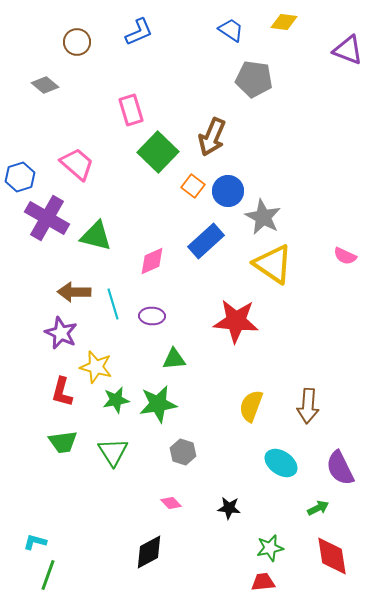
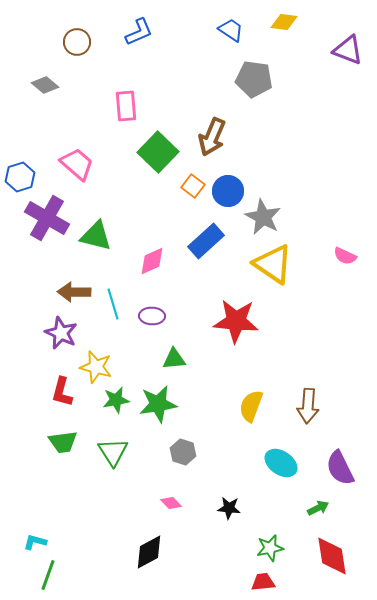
pink rectangle at (131, 110): moved 5 px left, 4 px up; rotated 12 degrees clockwise
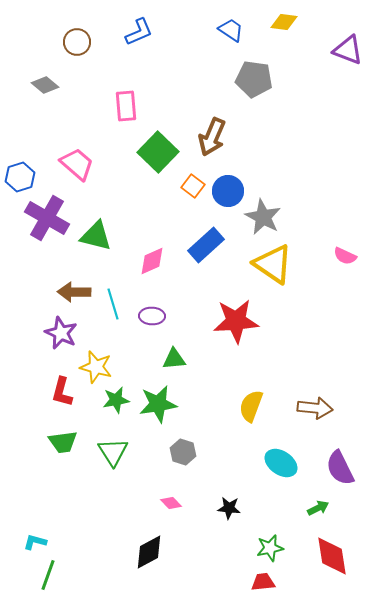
blue rectangle at (206, 241): moved 4 px down
red star at (236, 321): rotated 9 degrees counterclockwise
brown arrow at (308, 406): moved 7 px right, 2 px down; rotated 88 degrees counterclockwise
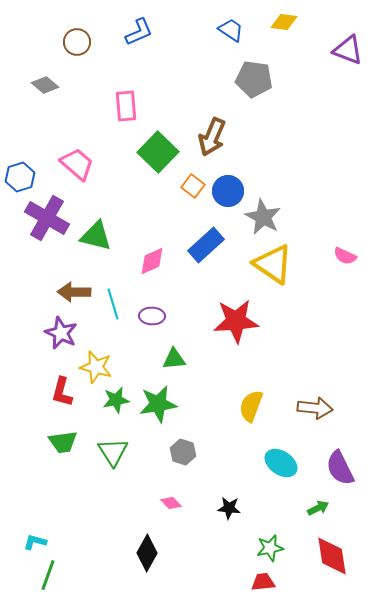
black diamond at (149, 552): moved 2 px left, 1 px down; rotated 33 degrees counterclockwise
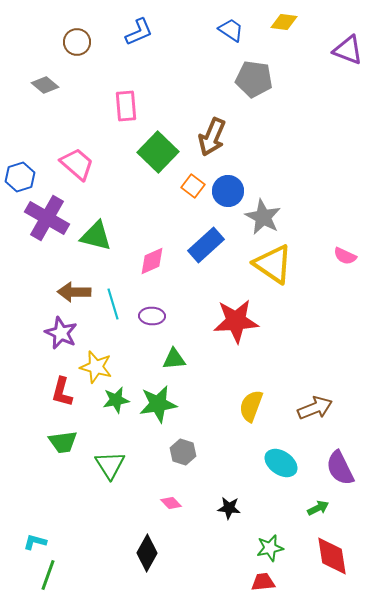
brown arrow at (315, 408): rotated 28 degrees counterclockwise
green triangle at (113, 452): moved 3 px left, 13 px down
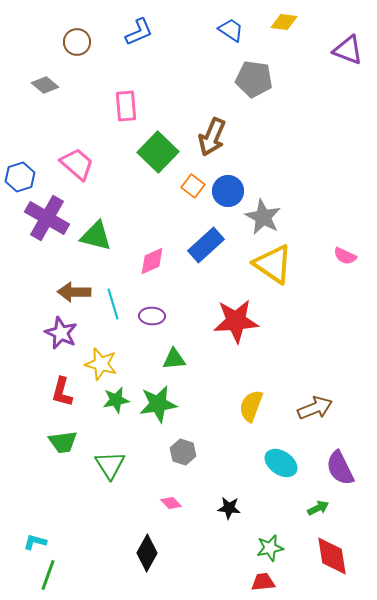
yellow star at (96, 367): moved 5 px right, 3 px up
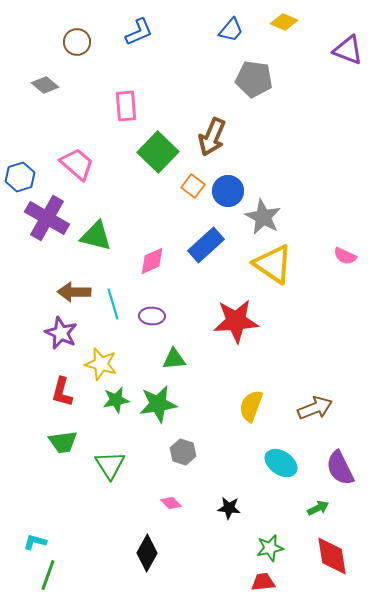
yellow diamond at (284, 22): rotated 16 degrees clockwise
blue trapezoid at (231, 30): rotated 96 degrees clockwise
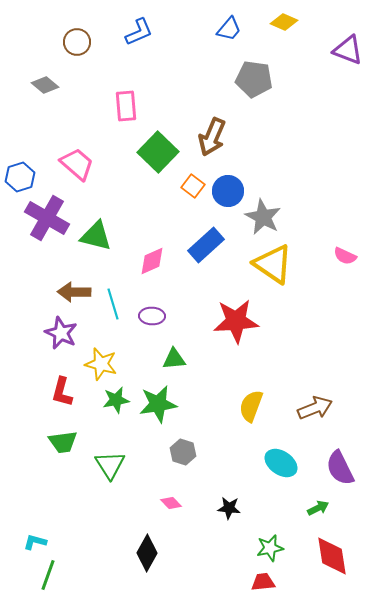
blue trapezoid at (231, 30): moved 2 px left, 1 px up
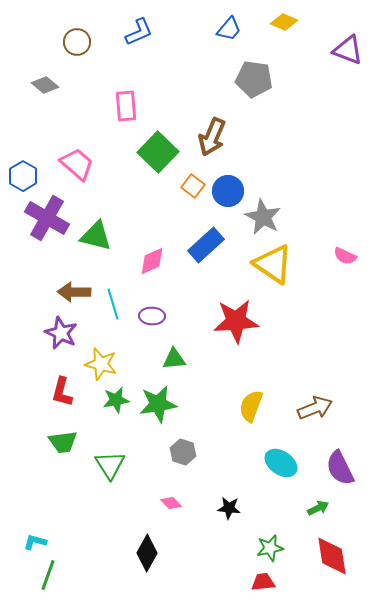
blue hexagon at (20, 177): moved 3 px right, 1 px up; rotated 12 degrees counterclockwise
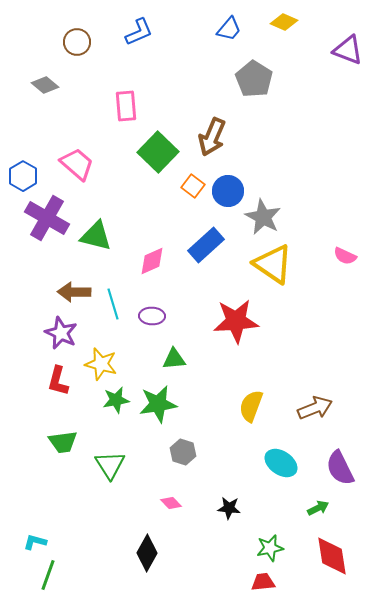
gray pentagon at (254, 79): rotated 24 degrees clockwise
red L-shape at (62, 392): moved 4 px left, 11 px up
